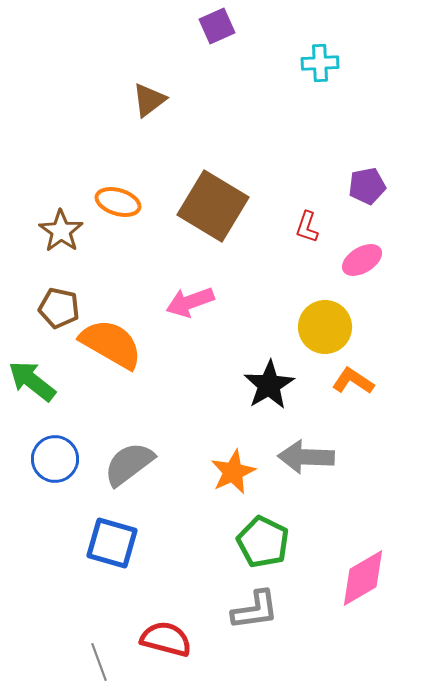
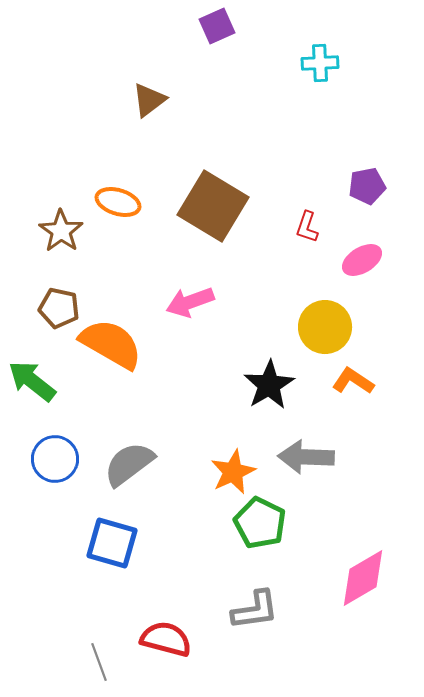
green pentagon: moved 3 px left, 19 px up
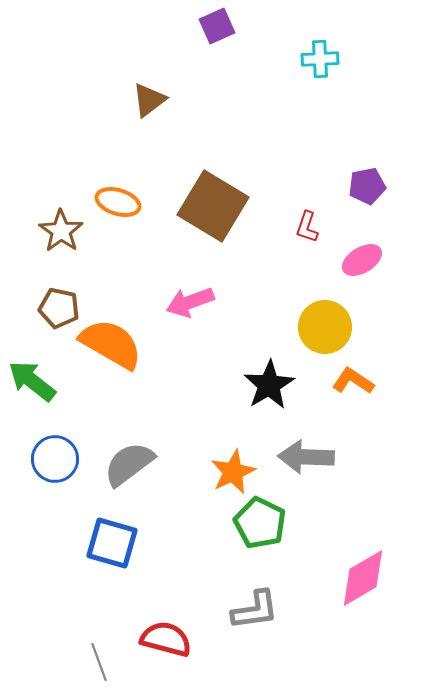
cyan cross: moved 4 px up
